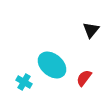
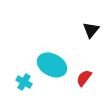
cyan ellipse: rotated 12 degrees counterclockwise
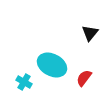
black triangle: moved 1 px left, 3 px down
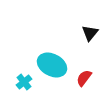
cyan cross: rotated 21 degrees clockwise
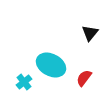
cyan ellipse: moved 1 px left
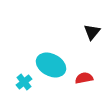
black triangle: moved 2 px right, 1 px up
red semicircle: rotated 42 degrees clockwise
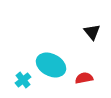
black triangle: rotated 18 degrees counterclockwise
cyan cross: moved 1 px left, 2 px up
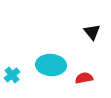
cyan ellipse: rotated 24 degrees counterclockwise
cyan cross: moved 11 px left, 5 px up
